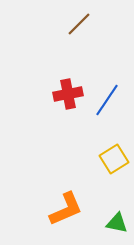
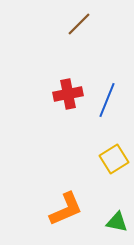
blue line: rotated 12 degrees counterclockwise
green triangle: moved 1 px up
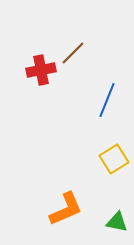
brown line: moved 6 px left, 29 px down
red cross: moved 27 px left, 24 px up
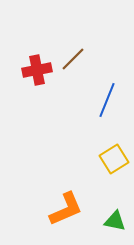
brown line: moved 6 px down
red cross: moved 4 px left
green triangle: moved 2 px left, 1 px up
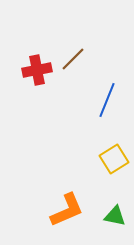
orange L-shape: moved 1 px right, 1 px down
green triangle: moved 5 px up
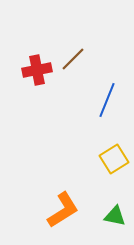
orange L-shape: moved 4 px left; rotated 9 degrees counterclockwise
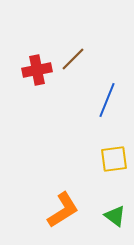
yellow square: rotated 24 degrees clockwise
green triangle: rotated 25 degrees clockwise
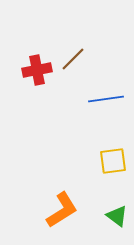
blue line: moved 1 px left, 1 px up; rotated 60 degrees clockwise
yellow square: moved 1 px left, 2 px down
orange L-shape: moved 1 px left
green triangle: moved 2 px right
